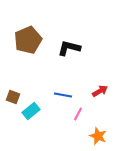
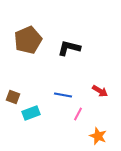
red arrow: rotated 63 degrees clockwise
cyan rectangle: moved 2 px down; rotated 18 degrees clockwise
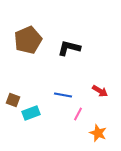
brown square: moved 3 px down
orange star: moved 3 px up
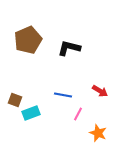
brown square: moved 2 px right
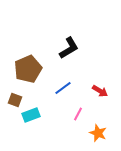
brown pentagon: moved 29 px down
black L-shape: rotated 135 degrees clockwise
blue line: moved 7 px up; rotated 48 degrees counterclockwise
cyan rectangle: moved 2 px down
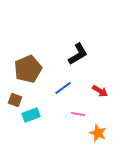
black L-shape: moved 9 px right, 6 px down
pink line: rotated 72 degrees clockwise
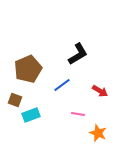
blue line: moved 1 px left, 3 px up
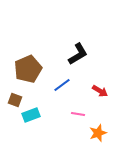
orange star: rotated 30 degrees clockwise
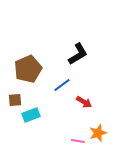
red arrow: moved 16 px left, 11 px down
brown square: rotated 24 degrees counterclockwise
pink line: moved 27 px down
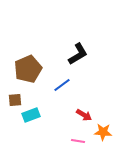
red arrow: moved 13 px down
orange star: moved 5 px right, 1 px up; rotated 24 degrees clockwise
